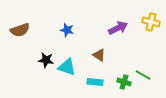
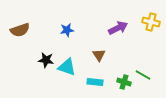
blue star: rotated 24 degrees counterclockwise
brown triangle: rotated 24 degrees clockwise
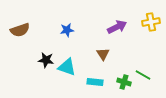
yellow cross: rotated 24 degrees counterclockwise
purple arrow: moved 1 px left, 1 px up
brown triangle: moved 4 px right, 1 px up
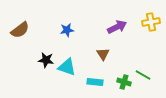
brown semicircle: rotated 18 degrees counterclockwise
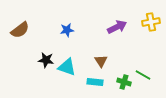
brown triangle: moved 2 px left, 7 px down
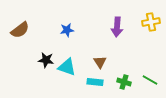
purple arrow: rotated 120 degrees clockwise
brown triangle: moved 1 px left, 1 px down
green line: moved 7 px right, 5 px down
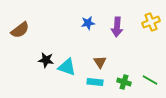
yellow cross: rotated 12 degrees counterclockwise
blue star: moved 21 px right, 7 px up
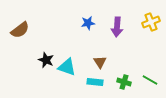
black star: rotated 14 degrees clockwise
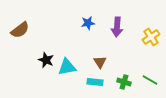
yellow cross: moved 15 px down; rotated 12 degrees counterclockwise
cyan triangle: rotated 30 degrees counterclockwise
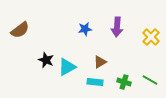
blue star: moved 3 px left, 6 px down
yellow cross: rotated 12 degrees counterclockwise
brown triangle: rotated 32 degrees clockwise
cyan triangle: rotated 18 degrees counterclockwise
